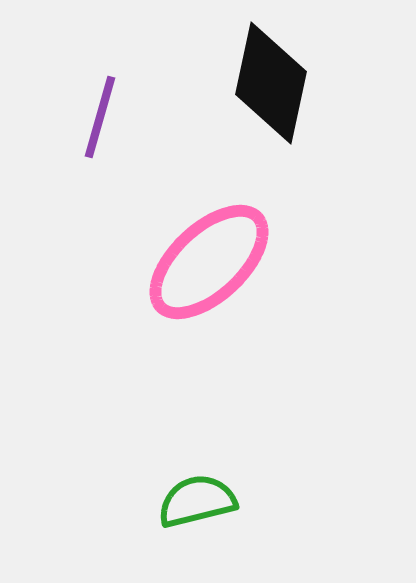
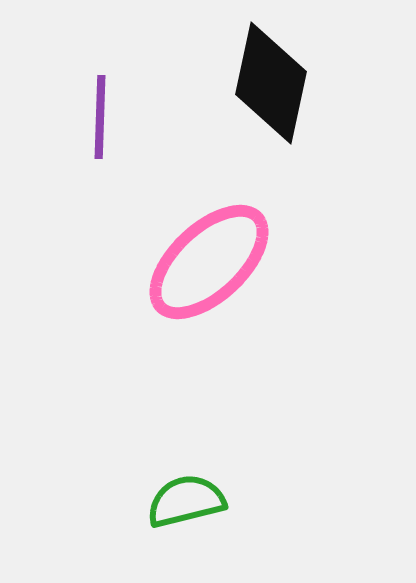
purple line: rotated 14 degrees counterclockwise
green semicircle: moved 11 px left
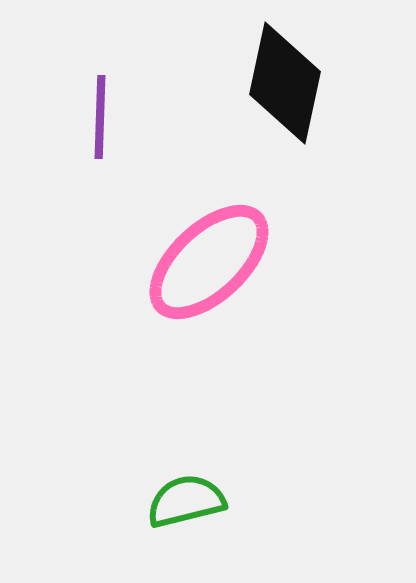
black diamond: moved 14 px right
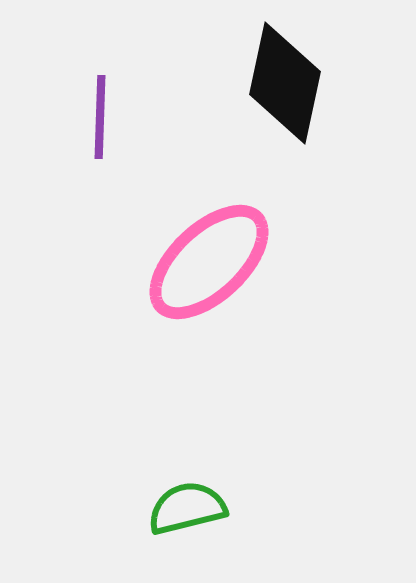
green semicircle: moved 1 px right, 7 px down
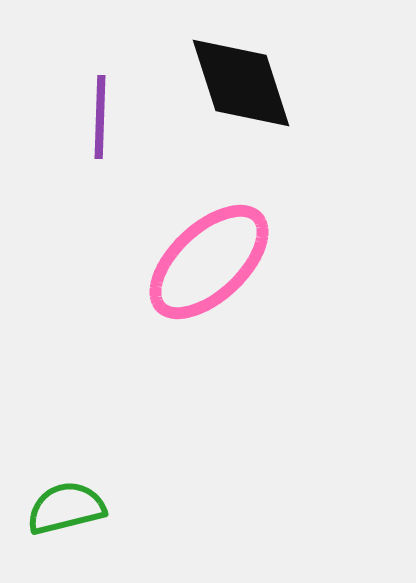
black diamond: moved 44 px left; rotated 30 degrees counterclockwise
green semicircle: moved 121 px left
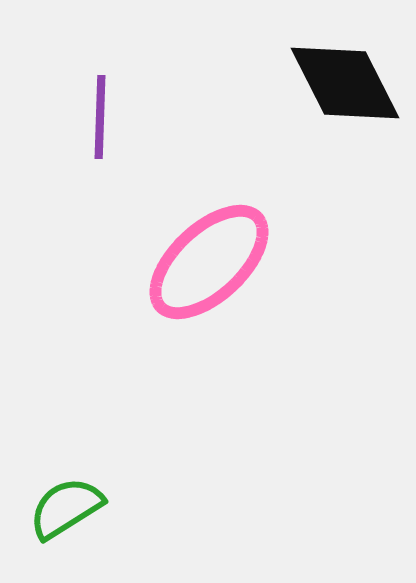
black diamond: moved 104 px right; rotated 9 degrees counterclockwise
green semicircle: rotated 18 degrees counterclockwise
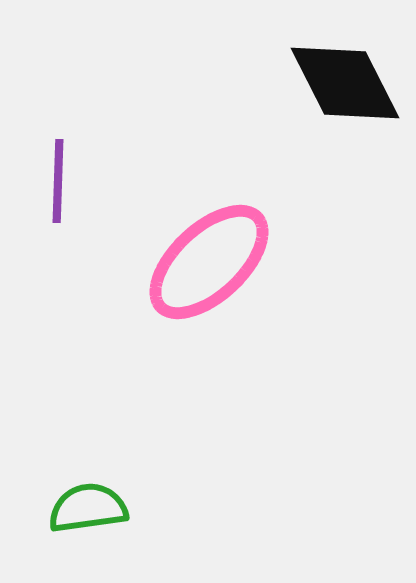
purple line: moved 42 px left, 64 px down
green semicircle: moved 22 px right; rotated 24 degrees clockwise
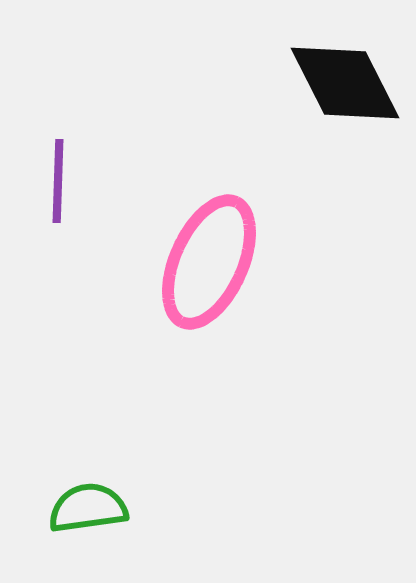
pink ellipse: rotated 23 degrees counterclockwise
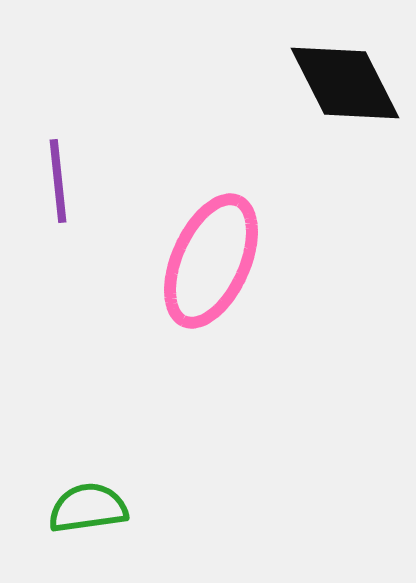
purple line: rotated 8 degrees counterclockwise
pink ellipse: moved 2 px right, 1 px up
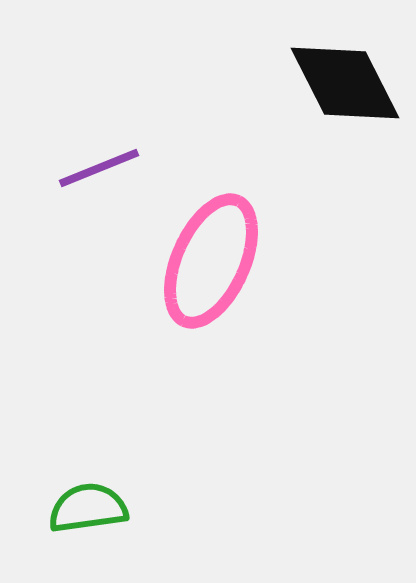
purple line: moved 41 px right, 13 px up; rotated 74 degrees clockwise
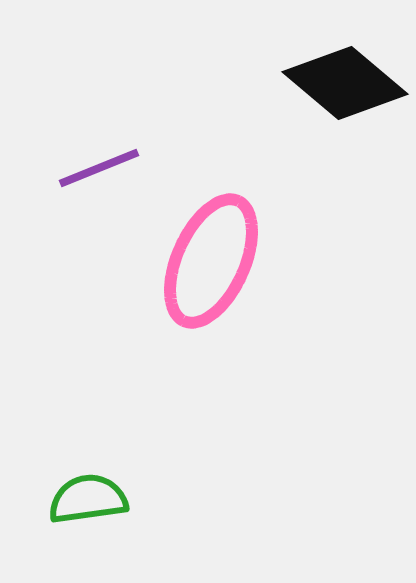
black diamond: rotated 23 degrees counterclockwise
green semicircle: moved 9 px up
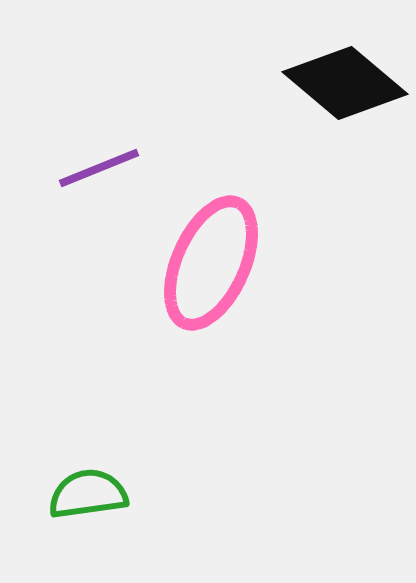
pink ellipse: moved 2 px down
green semicircle: moved 5 px up
